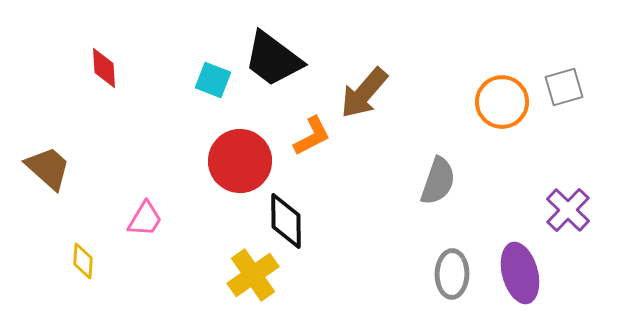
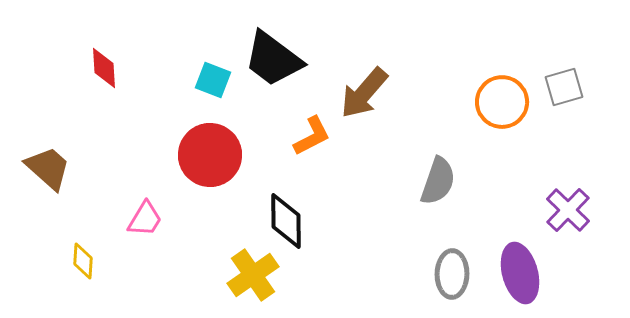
red circle: moved 30 px left, 6 px up
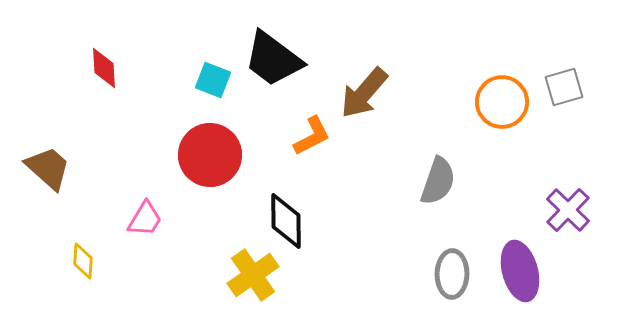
purple ellipse: moved 2 px up
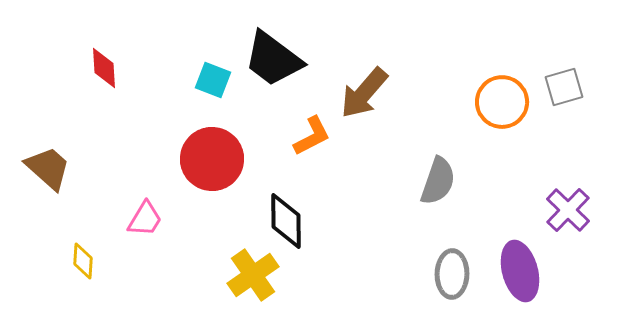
red circle: moved 2 px right, 4 px down
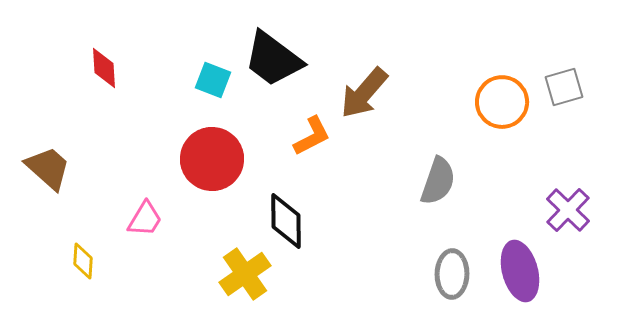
yellow cross: moved 8 px left, 1 px up
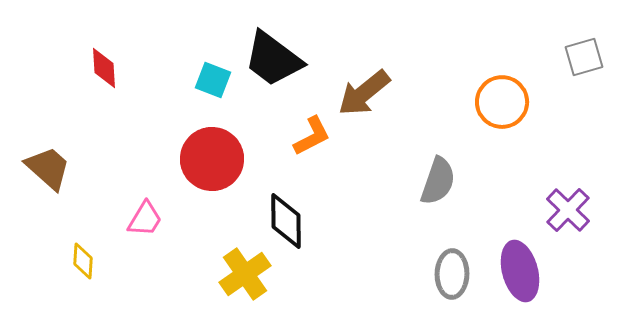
gray square: moved 20 px right, 30 px up
brown arrow: rotated 10 degrees clockwise
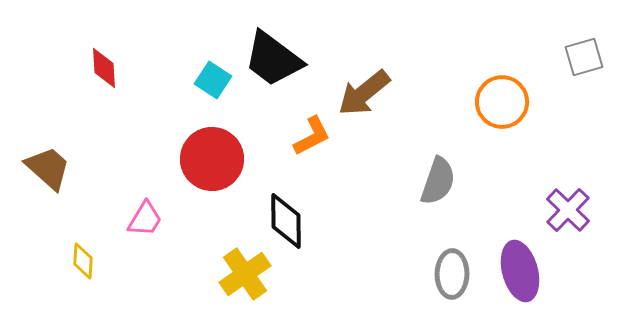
cyan square: rotated 12 degrees clockwise
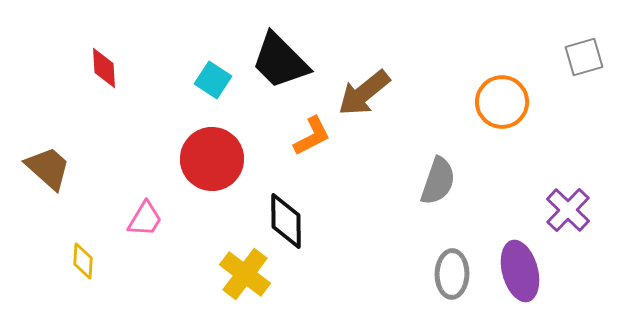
black trapezoid: moved 7 px right, 2 px down; rotated 8 degrees clockwise
yellow cross: rotated 18 degrees counterclockwise
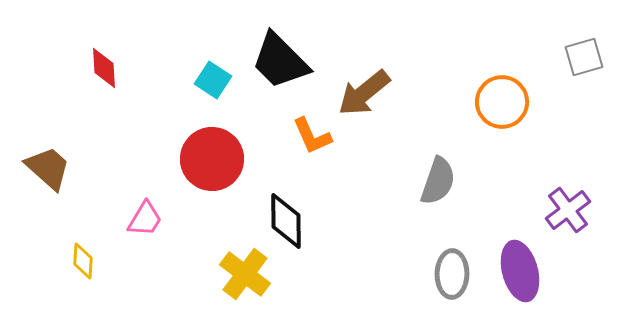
orange L-shape: rotated 93 degrees clockwise
purple cross: rotated 9 degrees clockwise
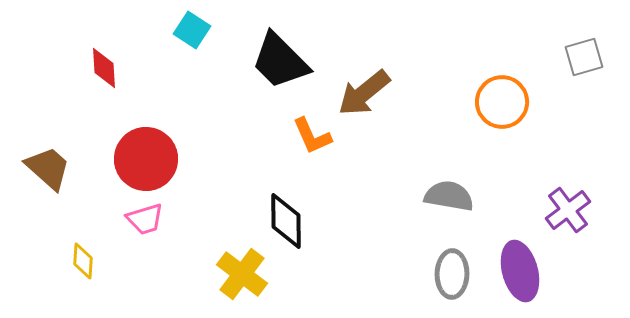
cyan square: moved 21 px left, 50 px up
red circle: moved 66 px left
gray semicircle: moved 11 px right, 15 px down; rotated 99 degrees counterclockwise
pink trapezoid: rotated 42 degrees clockwise
yellow cross: moved 3 px left
